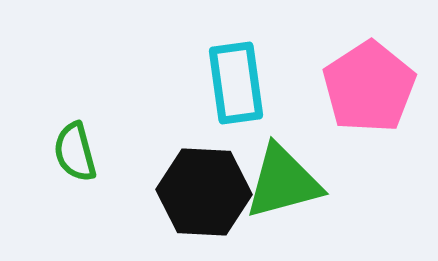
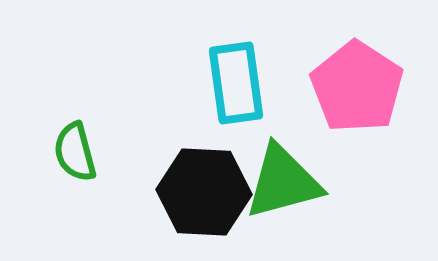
pink pentagon: moved 12 px left; rotated 6 degrees counterclockwise
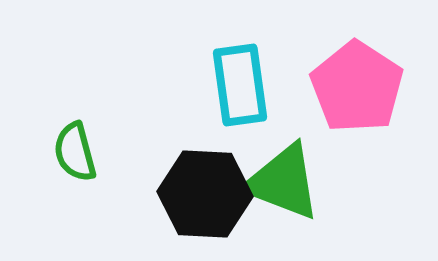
cyan rectangle: moved 4 px right, 2 px down
green triangle: rotated 36 degrees clockwise
black hexagon: moved 1 px right, 2 px down
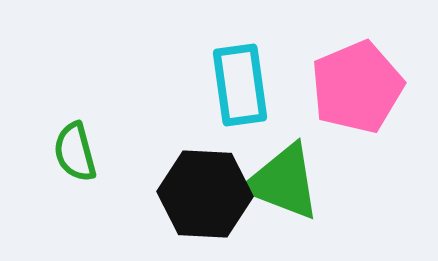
pink pentagon: rotated 16 degrees clockwise
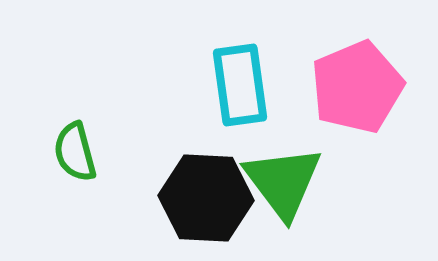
green triangle: rotated 32 degrees clockwise
black hexagon: moved 1 px right, 4 px down
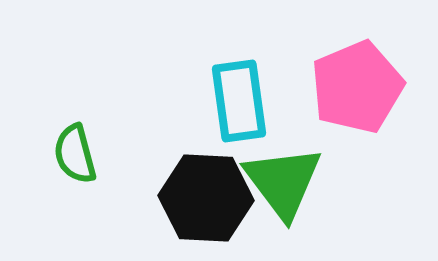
cyan rectangle: moved 1 px left, 16 px down
green semicircle: moved 2 px down
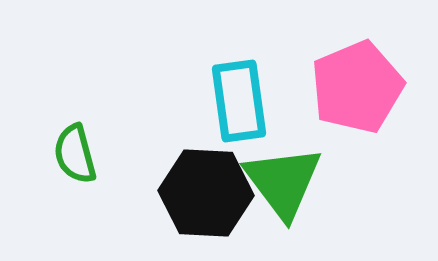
black hexagon: moved 5 px up
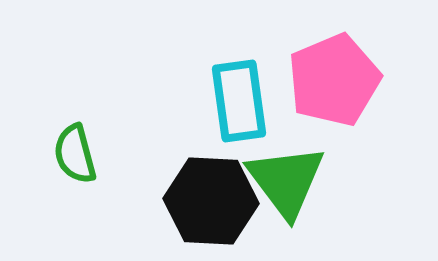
pink pentagon: moved 23 px left, 7 px up
green triangle: moved 3 px right, 1 px up
black hexagon: moved 5 px right, 8 px down
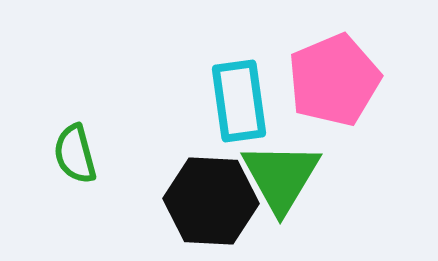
green triangle: moved 5 px left, 4 px up; rotated 8 degrees clockwise
